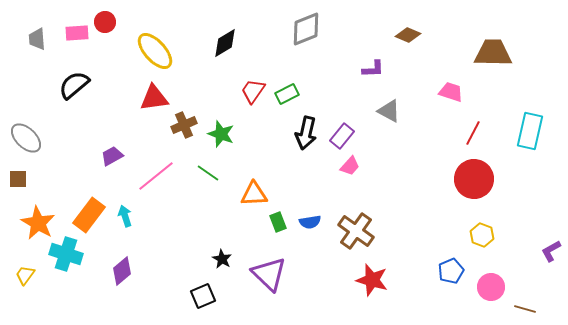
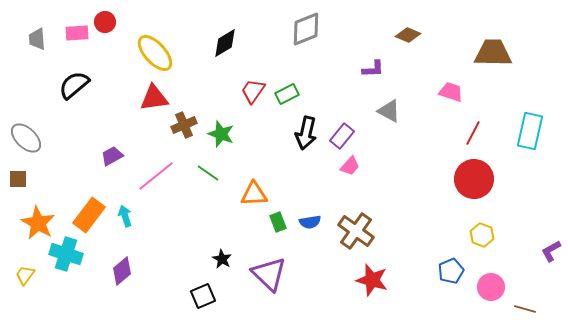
yellow ellipse at (155, 51): moved 2 px down
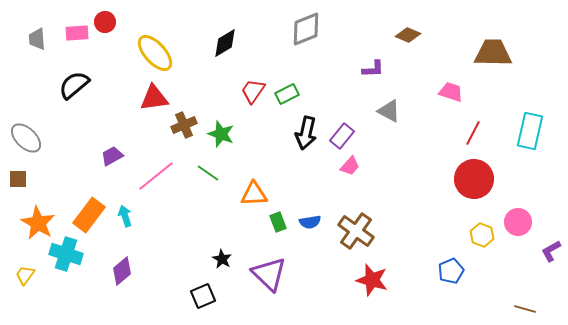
pink circle at (491, 287): moved 27 px right, 65 px up
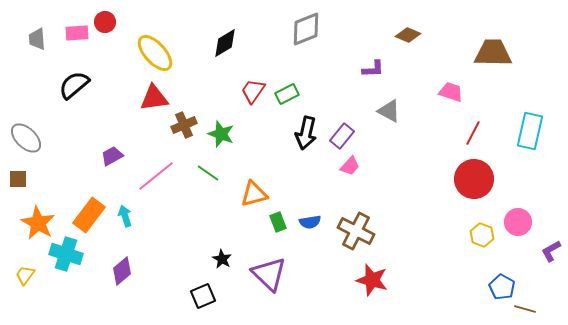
orange triangle at (254, 194): rotated 12 degrees counterclockwise
brown cross at (356, 231): rotated 9 degrees counterclockwise
blue pentagon at (451, 271): moved 51 px right, 16 px down; rotated 20 degrees counterclockwise
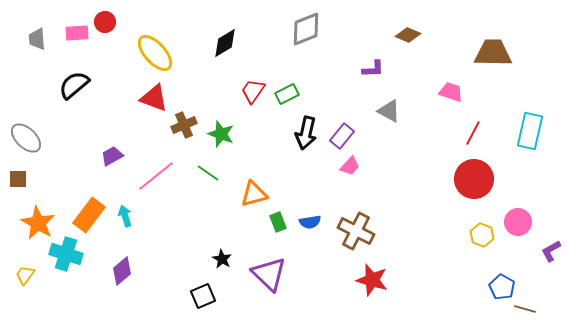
red triangle at (154, 98): rotated 28 degrees clockwise
